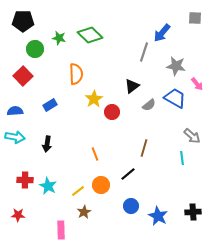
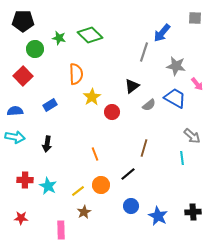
yellow star: moved 2 px left, 2 px up
red star: moved 3 px right, 3 px down
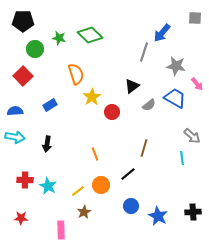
orange semicircle: rotated 15 degrees counterclockwise
